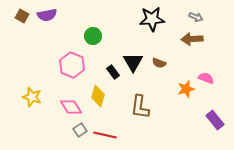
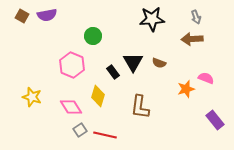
gray arrow: rotated 48 degrees clockwise
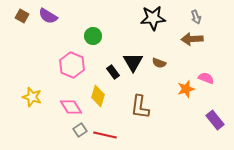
purple semicircle: moved 1 px right, 1 px down; rotated 42 degrees clockwise
black star: moved 1 px right, 1 px up
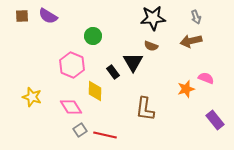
brown square: rotated 32 degrees counterclockwise
brown arrow: moved 1 px left, 2 px down; rotated 10 degrees counterclockwise
brown semicircle: moved 8 px left, 17 px up
yellow diamond: moved 3 px left, 5 px up; rotated 15 degrees counterclockwise
brown L-shape: moved 5 px right, 2 px down
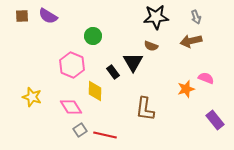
black star: moved 3 px right, 1 px up
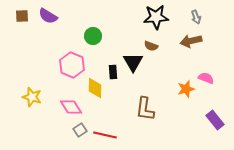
black rectangle: rotated 32 degrees clockwise
yellow diamond: moved 3 px up
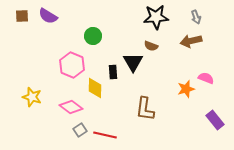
pink diamond: rotated 20 degrees counterclockwise
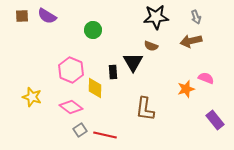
purple semicircle: moved 1 px left
green circle: moved 6 px up
pink hexagon: moved 1 px left, 5 px down
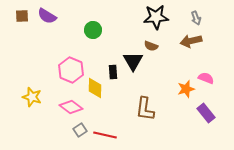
gray arrow: moved 1 px down
black triangle: moved 1 px up
purple rectangle: moved 9 px left, 7 px up
